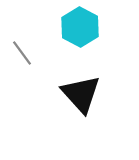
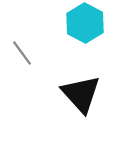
cyan hexagon: moved 5 px right, 4 px up
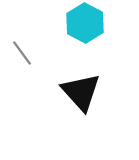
black triangle: moved 2 px up
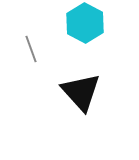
gray line: moved 9 px right, 4 px up; rotated 16 degrees clockwise
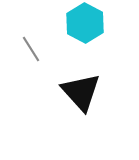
gray line: rotated 12 degrees counterclockwise
